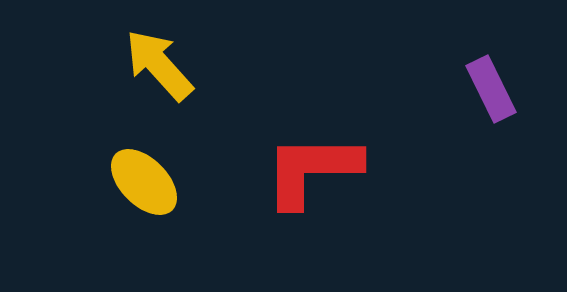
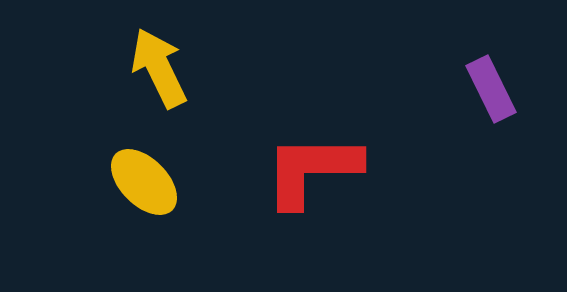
yellow arrow: moved 3 px down; rotated 16 degrees clockwise
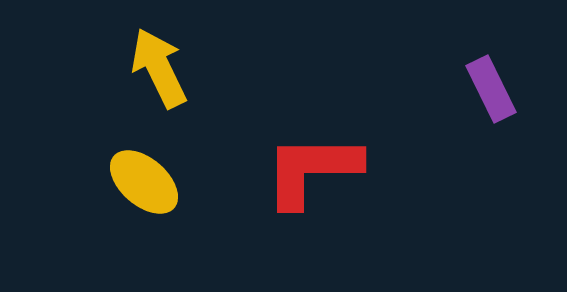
yellow ellipse: rotated 4 degrees counterclockwise
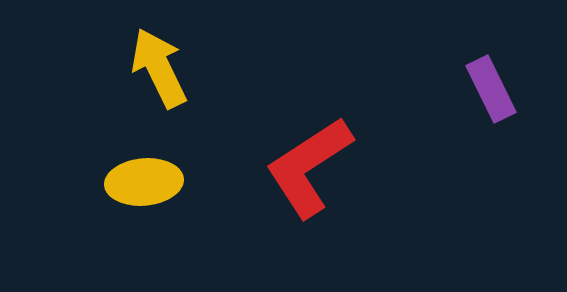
red L-shape: moved 3 px left, 3 px up; rotated 33 degrees counterclockwise
yellow ellipse: rotated 46 degrees counterclockwise
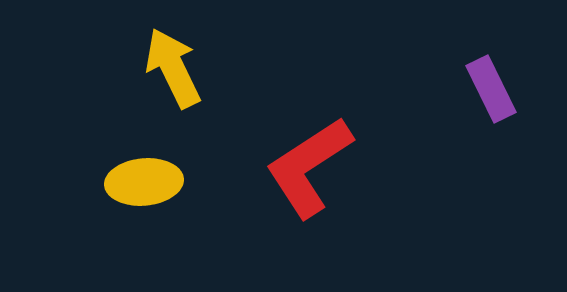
yellow arrow: moved 14 px right
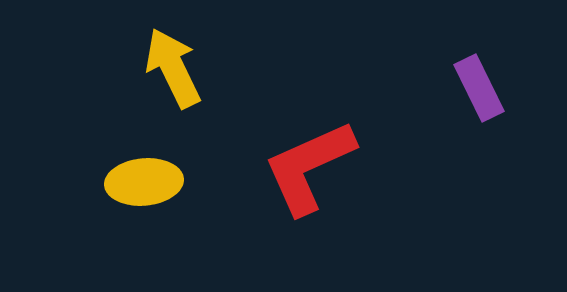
purple rectangle: moved 12 px left, 1 px up
red L-shape: rotated 9 degrees clockwise
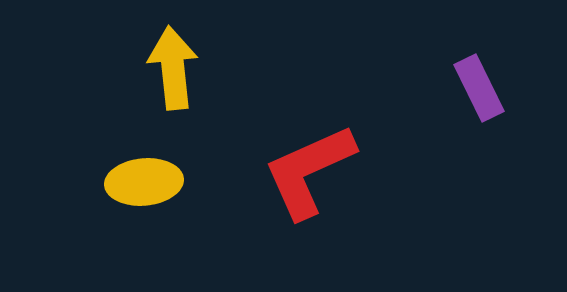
yellow arrow: rotated 20 degrees clockwise
red L-shape: moved 4 px down
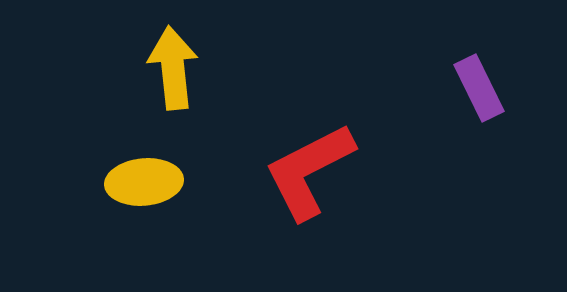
red L-shape: rotated 3 degrees counterclockwise
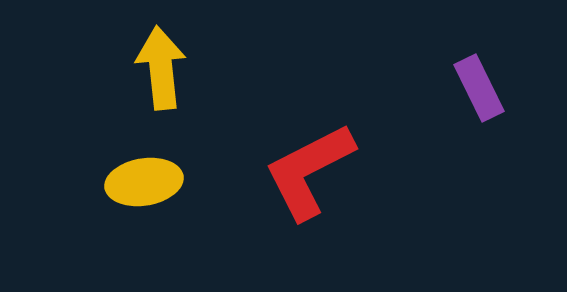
yellow arrow: moved 12 px left
yellow ellipse: rotated 4 degrees counterclockwise
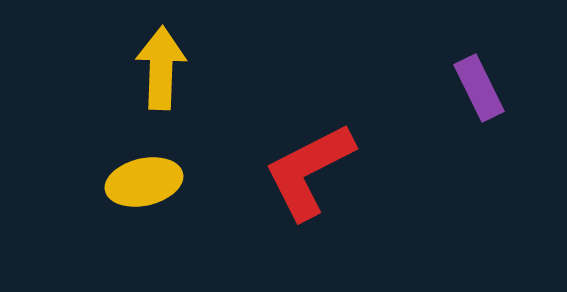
yellow arrow: rotated 8 degrees clockwise
yellow ellipse: rotated 4 degrees counterclockwise
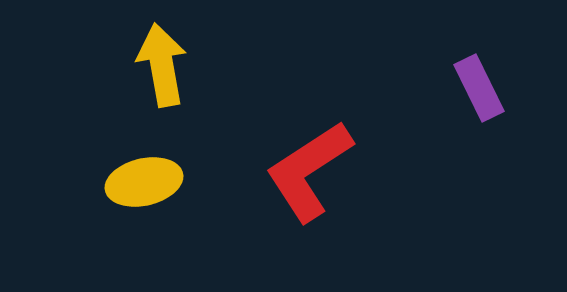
yellow arrow: moved 1 px right, 3 px up; rotated 12 degrees counterclockwise
red L-shape: rotated 6 degrees counterclockwise
